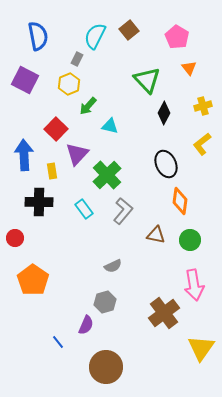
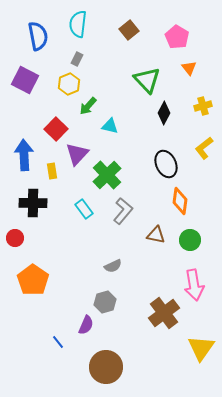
cyan semicircle: moved 17 px left, 12 px up; rotated 20 degrees counterclockwise
yellow L-shape: moved 2 px right, 4 px down
black cross: moved 6 px left, 1 px down
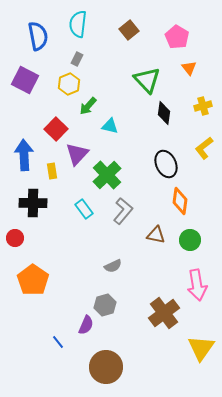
black diamond: rotated 20 degrees counterclockwise
pink arrow: moved 3 px right
gray hexagon: moved 3 px down
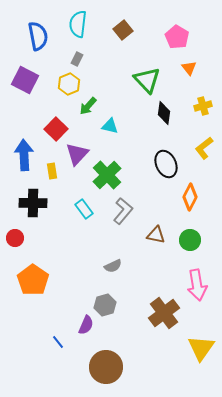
brown square: moved 6 px left
orange diamond: moved 10 px right, 4 px up; rotated 20 degrees clockwise
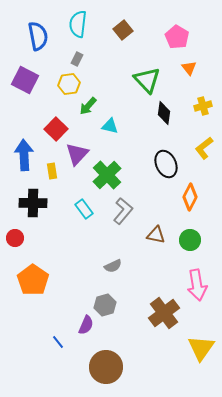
yellow hexagon: rotated 15 degrees clockwise
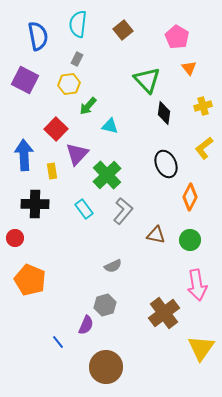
black cross: moved 2 px right, 1 px down
orange pentagon: moved 3 px left; rotated 12 degrees counterclockwise
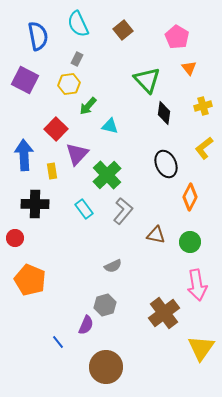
cyan semicircle: rotated 32 degrees counterclockwise
green circle: moved 2 px down
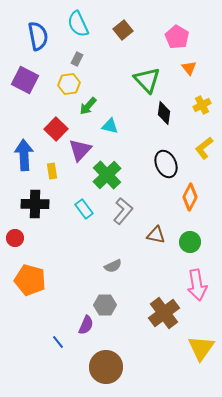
yellow cross: moved 1 px left, 1 px up; rotated 12 degrees counterclockwise
purple triangle: moved 3 px right, 4 px up
orange pentagon: rotated 8 degrees counterclockwise
gray hexagon: rotated 15 degrees clockwise
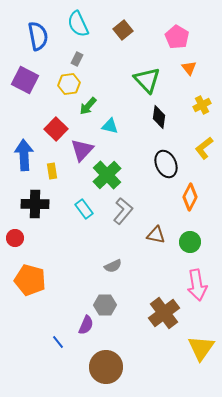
black diamond: moved 5 px left, 4 px down
purple triangle: moved 2 px right
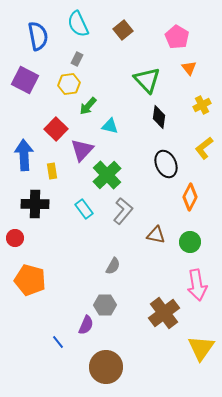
gray semicircle: rotated 36 degrees counterclockwise
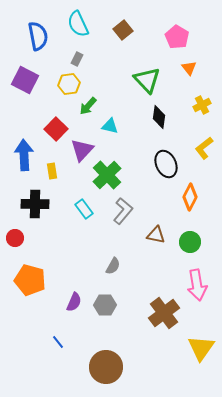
purple semicircle: moved 12 px left, 23 px up
